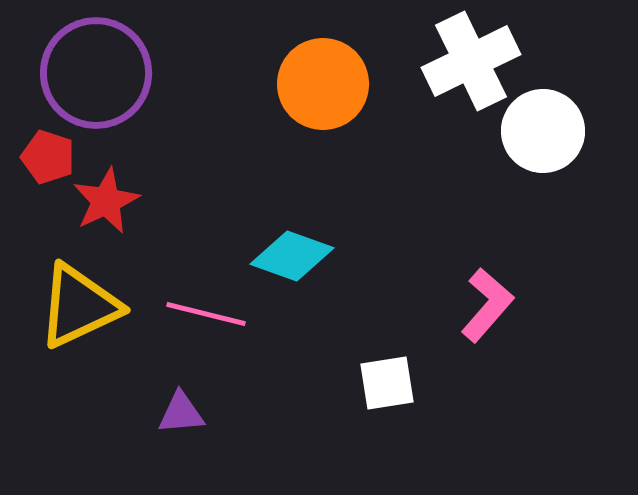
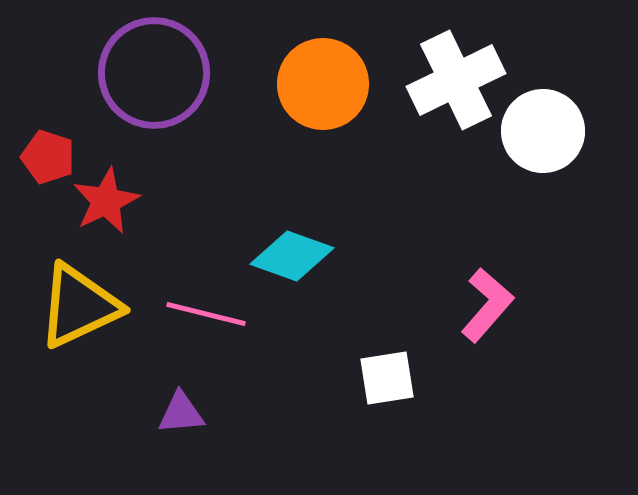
white cross: moved 15 px left, 19 px down
purple circle: moved 58 px right
white square: moved 5 px up
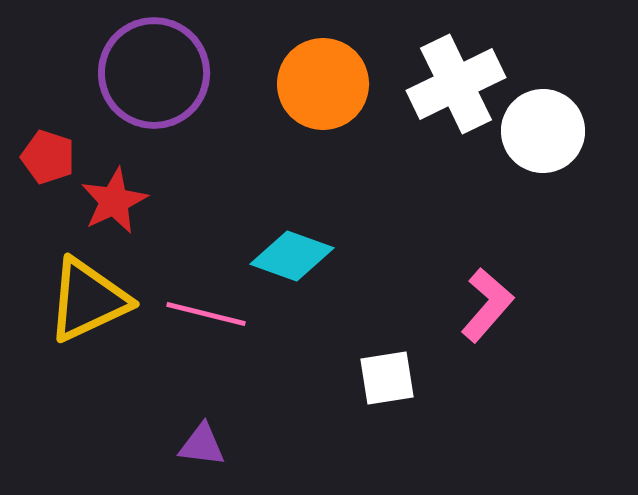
white cross: moved 4 px down
red star: moved 8 px right
yellow triangle: moved 9 px right, 6 px up
purple triangle: moved 21 px right, 32 px down; rotated 12 degrees clockwise
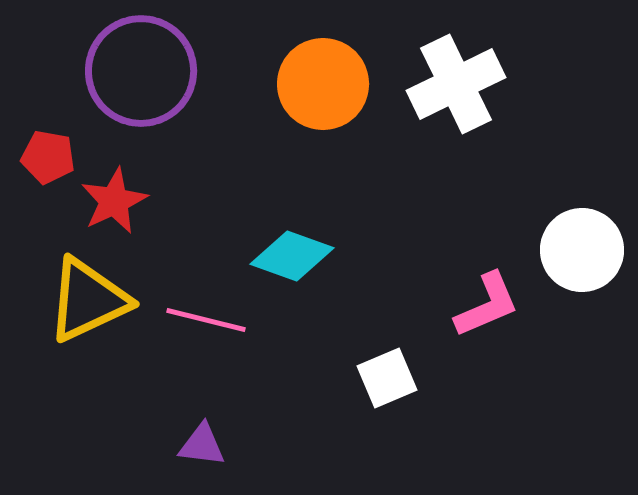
purple circle: moved 13 px left, 2 px up
white circle: moved 39 px right, 119 px down
red pentagon: rotated 8 degrees counterclockwise
pink L-shape: rotated 26 degrees clockwise
pink line: moved 6 px down
white square: rotated 14 degrees counterclockwise
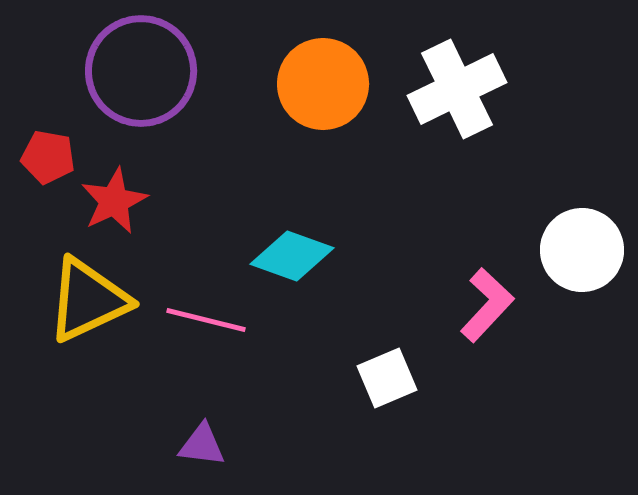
white cross: moved 1 px right, 5 px down
pink L-shape: rotated 24 degrees counterclockwise
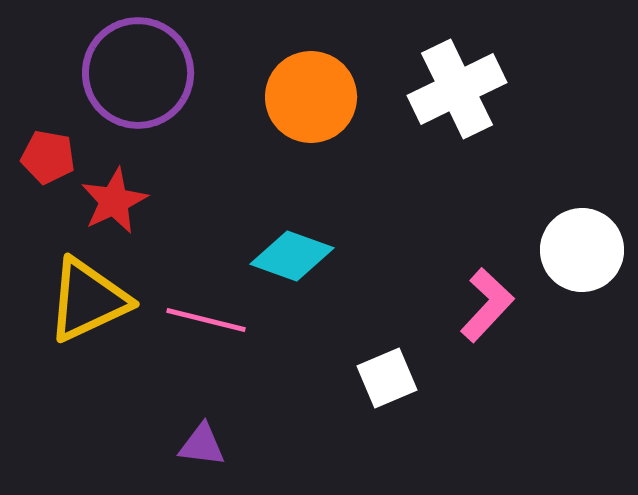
purple circle: moved 3 px left, 2 px down
orange circle: moved 12 px left, 13 px down
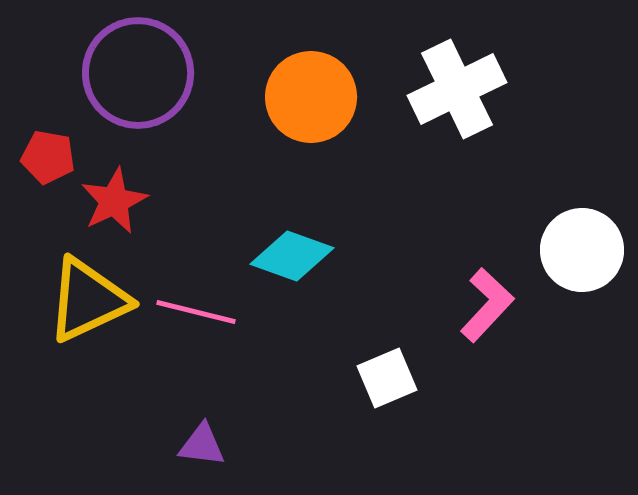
pink line: moved 10 px left, 8 px up
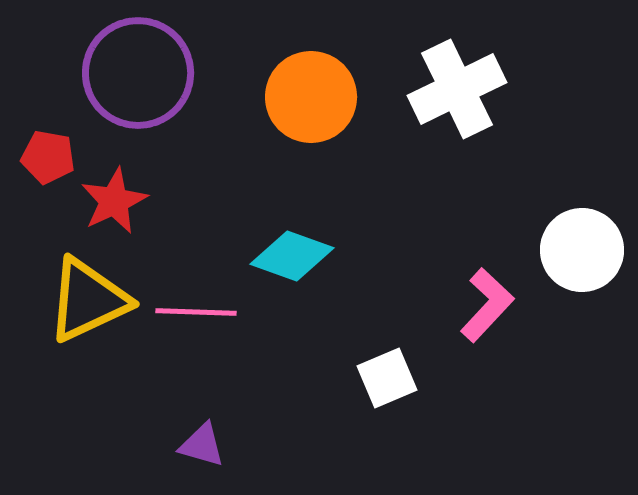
pink line: rotated 12 degrees counterclockwise
purple triangle: rotated 9 degrees clockwise
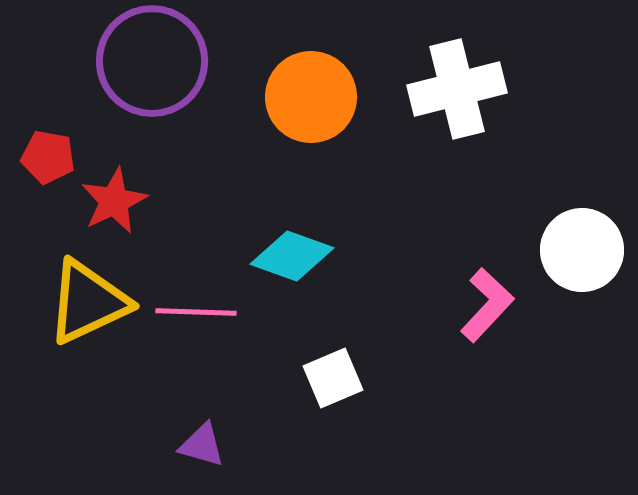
purple circle: moved 14 px right, 12 px up
white cross: rotated 12 degrees clockwise
yellow triangle: moved 2 px down
white square: moved 54 px left
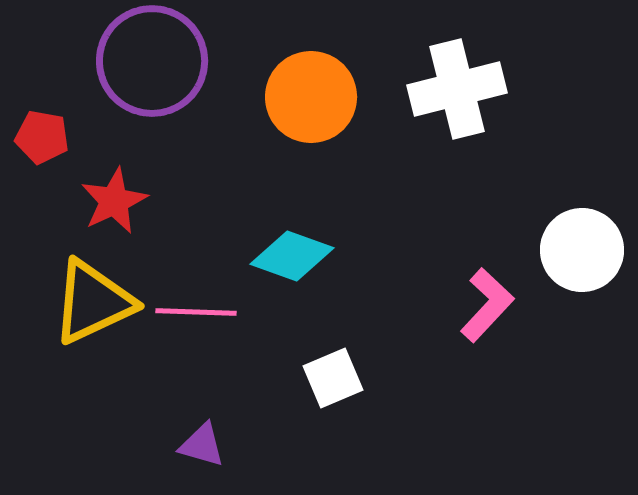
red pentagon: moved 6 px left, 20 px up
yellow triangle: moved 5 px right
